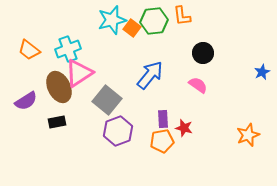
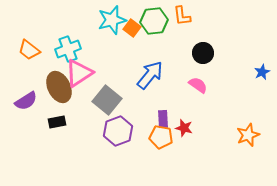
orange pentagon: moved 1 px left, 4 px up; rotated 20 degrees clockwise
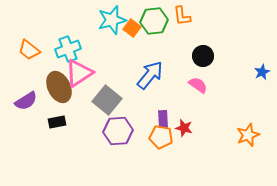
black circle: moved 3 px down
purple hexagon: rotated 16 degrees clockwise
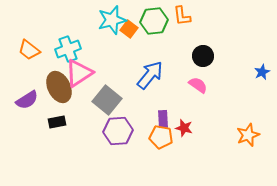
orange square: moved 3 px left, 1 px down
purple semicircle: moved 1 px right, 1 px up
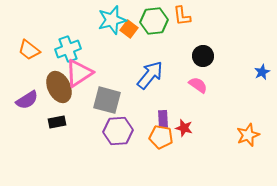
gray square: rotated 24 degrees counterclockwise
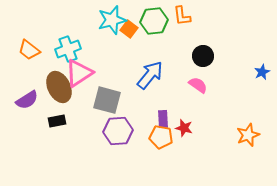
black rectangle: moved 1 px up
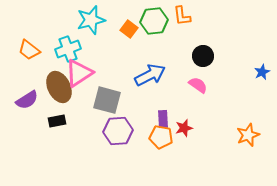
cyan star: moved 21 px left
blue arrow: rotated 24 degrees clockwise
red star: rotated 30 degrees counterclockwise
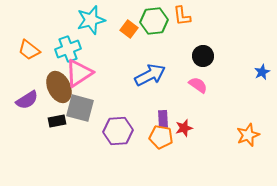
gray square: moved 27 px left, 8 px down
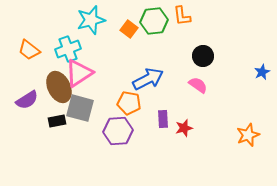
blue arrow: moved 2 px left, 4 px down
orange pentagon: moved 32 px left, 34 px up
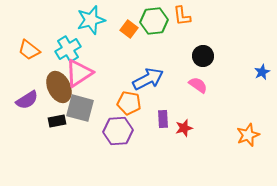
cyan cross: rotated 10 degrees counterclockwise
